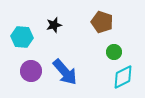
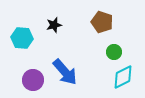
cyan hexagon: moved 1 px down
purple circle: moved 2 px right, 9 px down
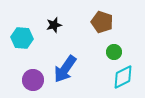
blue arrow: moved 3 px up; rotated 76 degrees clockwise
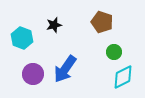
cyan hexagon: rotated 15 degrees clockwise
purple circle: moved 6 px up
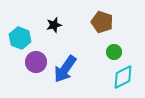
cyan hexagon: moved 2 px left
purple circle: moved 3 px right, 12 px up
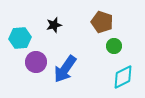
cyan hexagon: rotated 25 degrees counterclockwise
green circle: moved 6 px up
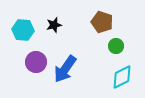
cyan hexagon: moved 3 px right, 8 px up; rotated 10 degrees clockwise
green circle: moved 2 px right
cyan diamond: moved 1 px left
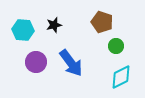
blue arrow: moved 6 px right, 6 px up; rotated 72 degrees counterclockwise
cyan diamond: moved 1 px left
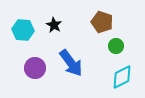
black star: rotated 28 degrees counterclockwise
purple circle: moved 1 px left, 6 px down
cyan diamond: moved 1 px right
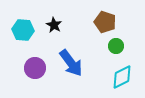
brown pentagon: moved 3 px right
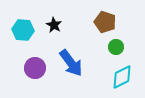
green circle: moved 1 px down
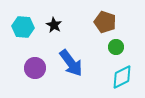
cyan hexagon: moved 3 px up
